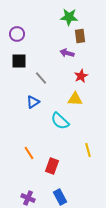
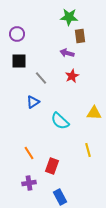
red star: moved 9 px left
yellow triangle: moved 19 px right, 14 px down
purple cross: moved 1 px right, 15 px up; rotated 32 degrees counterclockwise
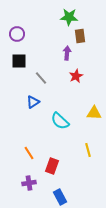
purple arrow: rotated 80 degrees clockwise
red star: moved 4 px right
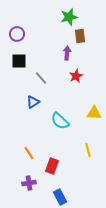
green star: rotated 18 degrees counterclockwise
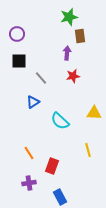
red star: moved 3 px left; rotated 16 degrees clockwise
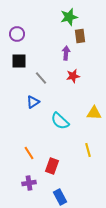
purple arrow: moved 1 px left
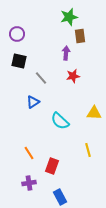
black square: rotated 14 degrees clockwise
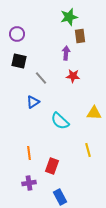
red star: rotated 16 degrees clockwise
orange line: rotated 24 degrees clockwise
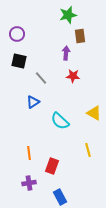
green star: moved 1 px left, 2 px up
yellow triangle: rotated 28 degrees clockwise
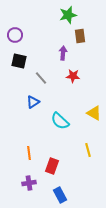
purple circle: moved 2 px left, 1 px down
purple arrow: moved 3 px left
blue rectangle: moved 2 px up
